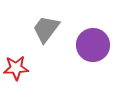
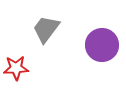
purple circle: moved 9 px right
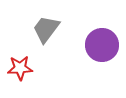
red star: moved 4 px right
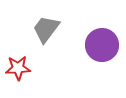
red star: moved 2 px left
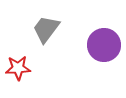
purple circle: moved 2 px right
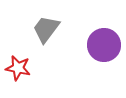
red star: rotated 15 degrees clockwise
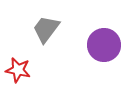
red star: moved 2 px down
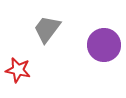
gray trapezoid: moved 1 px right
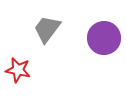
purple circle: moved 7 px up
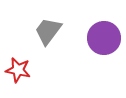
gray trapezoid: moved 1 px right, 2 px down
